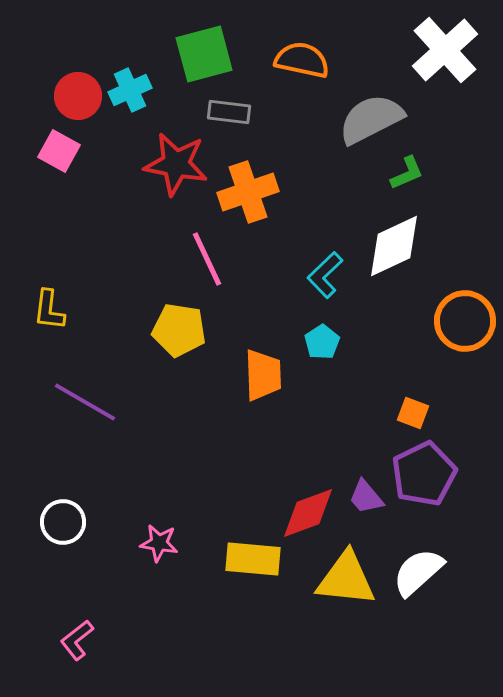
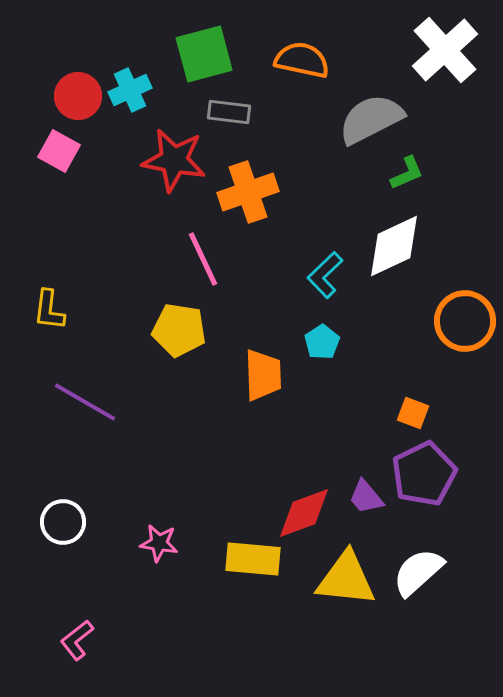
red star: moved 2 px left, 4 px up
pink line: moved 4 px left
red diamond: moved 4 px left
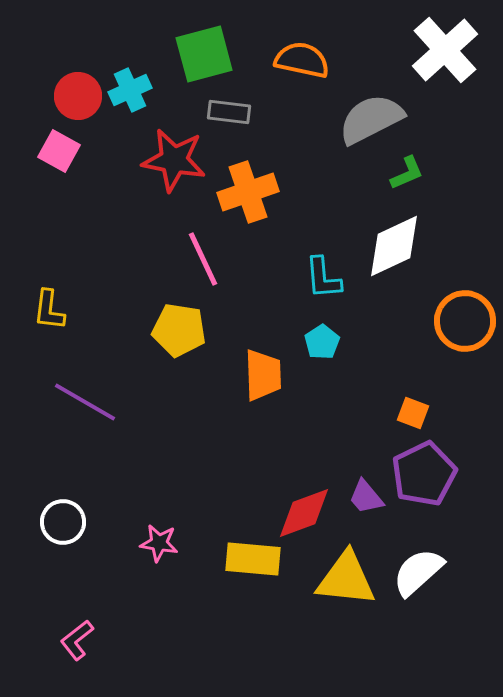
cyan L-shape: moved 2 px left, 3 px down; rotated 51 degrees counterclockwise
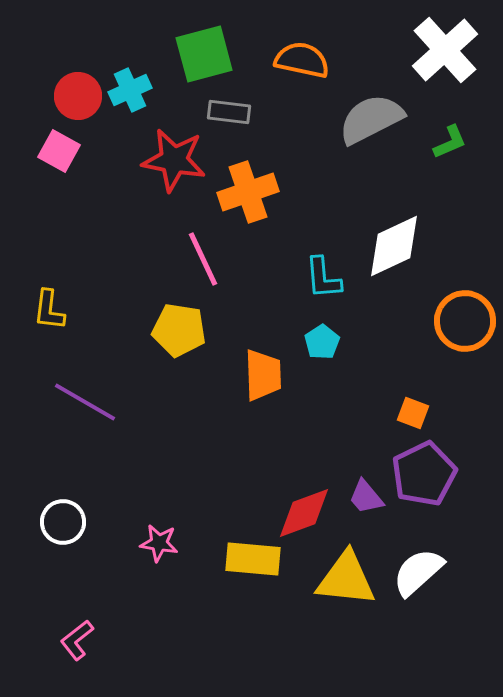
green L-shape: moved 43 px right, 31 px up
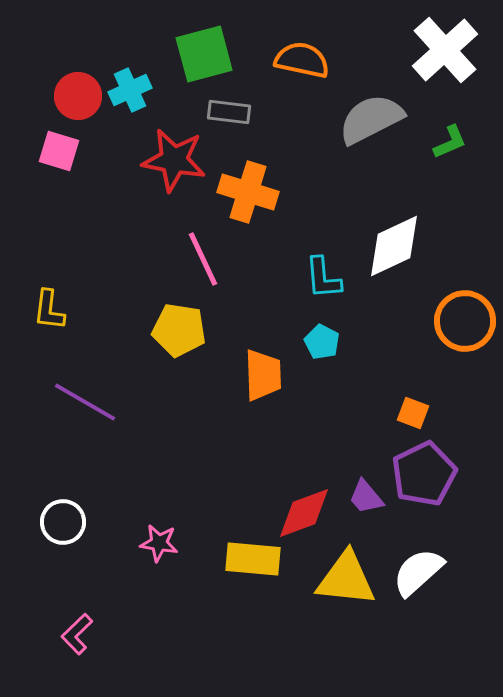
pink square: rotated 12 degrees counterclockwise
orange cross: rotated 36 degrees clockwise
cyan pentagon: rotated 12 degrees counterclockwise
pink L-shape: moved 6 px up; rotated 6 degrees counterclockwise
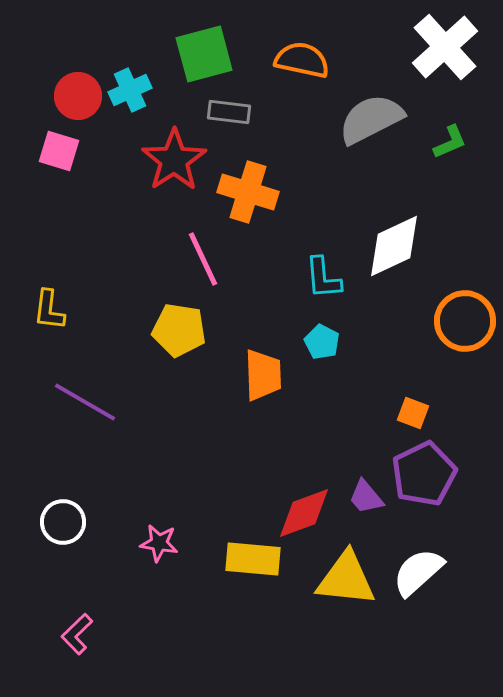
white cross: moved 3 px up
red star: rotated 28 degrees clockwise
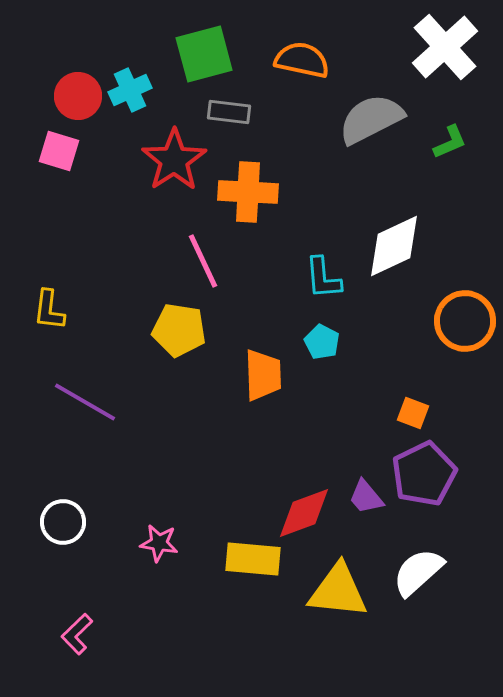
orange cross: rotated 14 degrees counterclockwise
pink line: moved 2 px down
yellow triangle: moved 8 px left, 12 px down
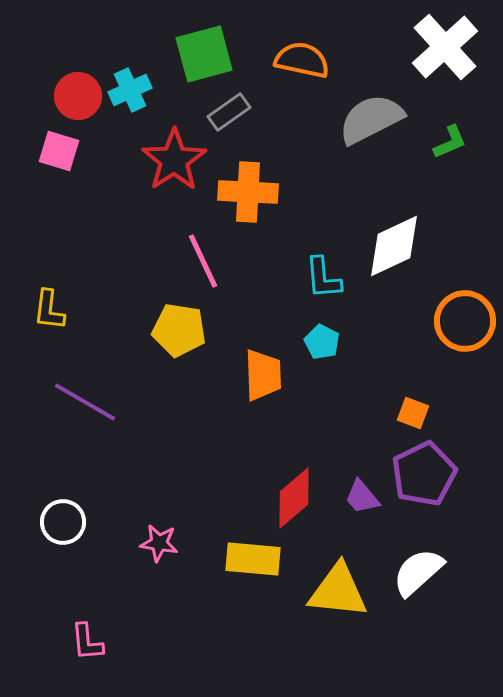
gray rectangle: rotated 42 degrees counterclockwise
purple trapezoid: moved 4 px left
red diamond: moved 10 px left, 15 px up; rotated 20 degrees counterclockwise
pink L-shape: moved 10 px right, 8 px down; rotated 51 degrees counterclockwise
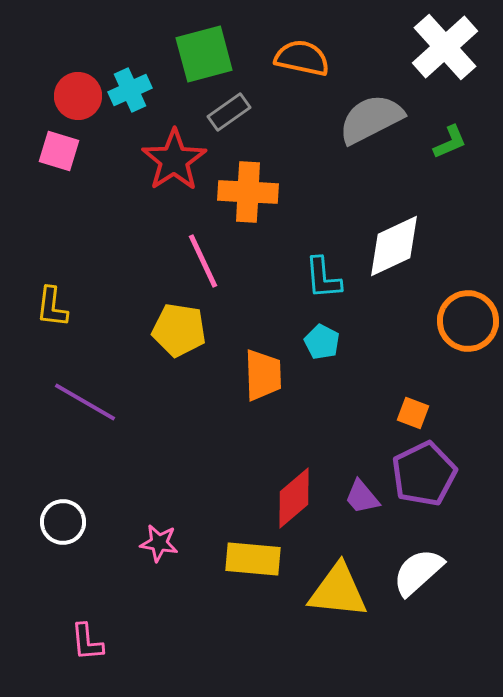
orange semicircle: moved 2 px up
yellow L-shape: moved 3 px right, 3 px up
orange circle: moved 3 px right
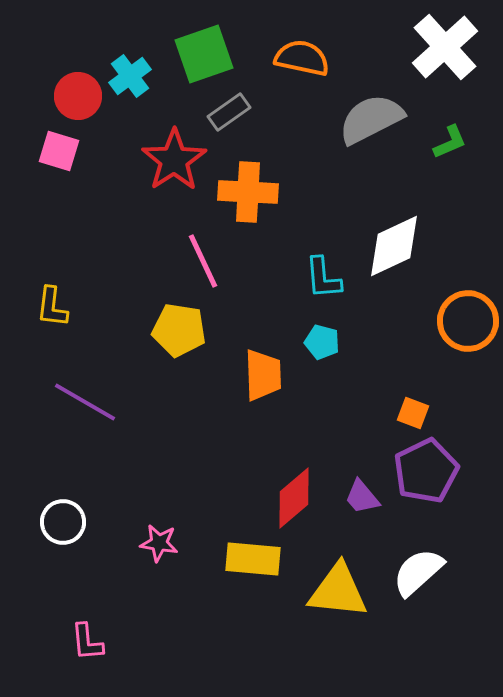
green square: rotated 4 degrees counterclockwise
cyan cross: moved 14 px up; rotated 12 degrees counterclockwise
cyan pentagon: rotated 12 degrees counterclockwise
purple pentagon: moved 2 px right, 3 px up
